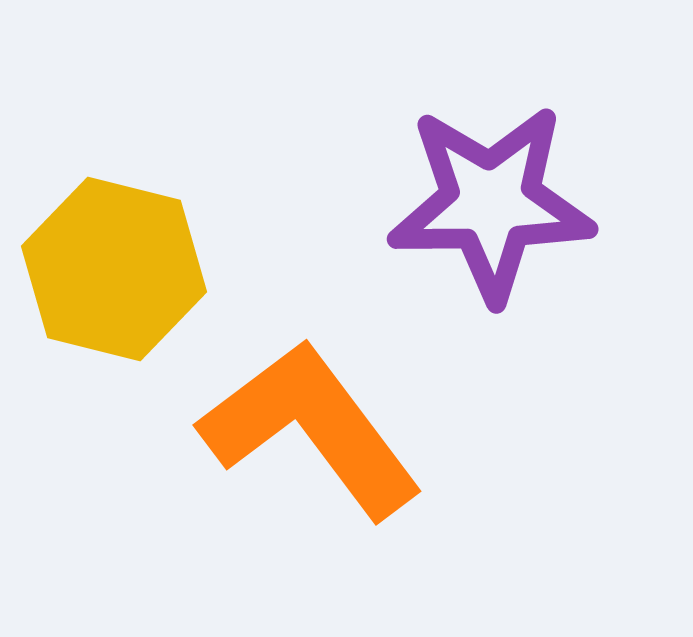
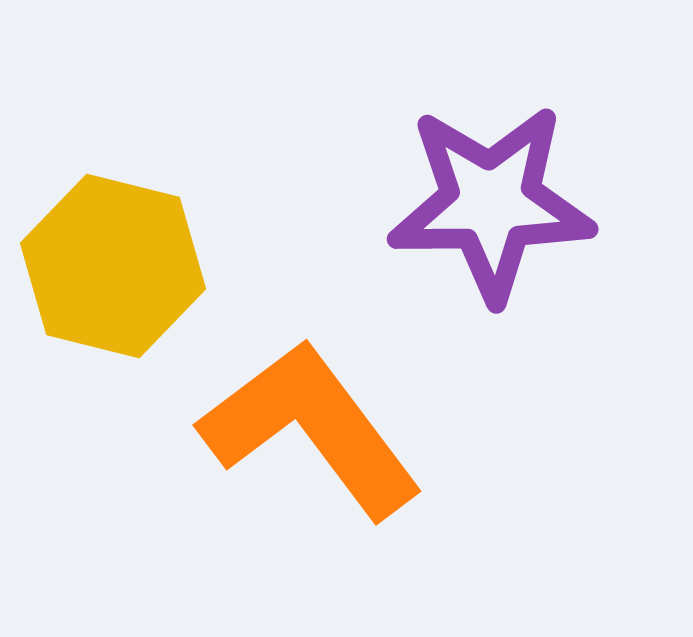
yellow hexagon: moved 1 px left, 3 px up
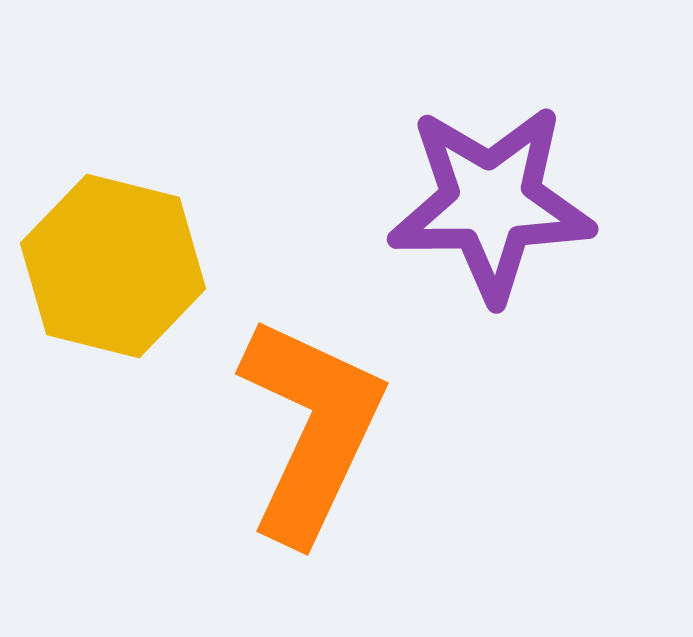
orange L-shape: rotated 62 degrees clockwise
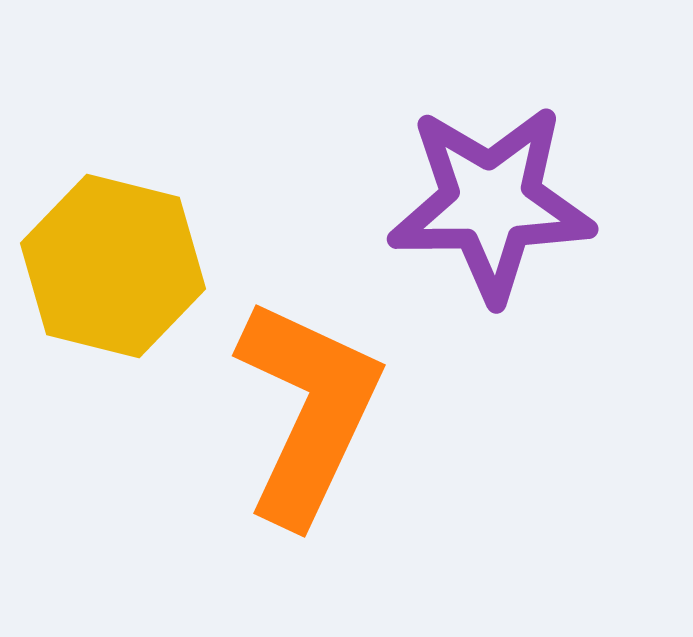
orange L-shape: moved 3 px left, 18 px up
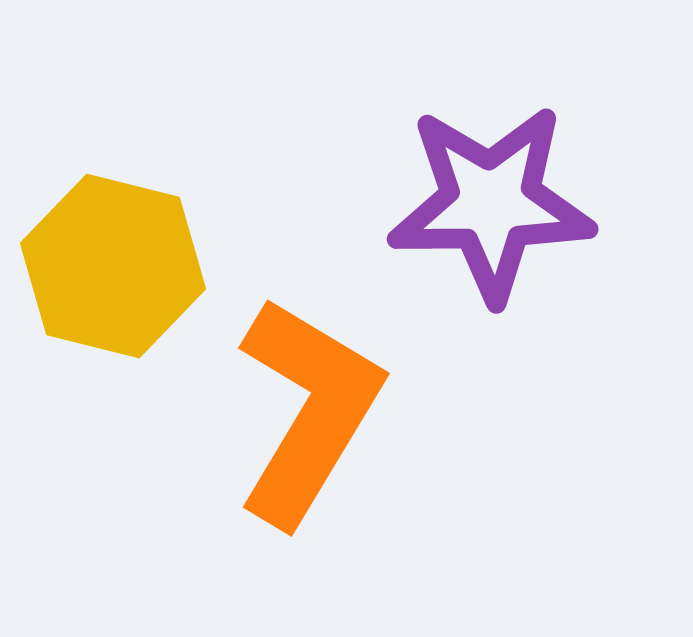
orange L-shape: rotated 6 degrees clockwise
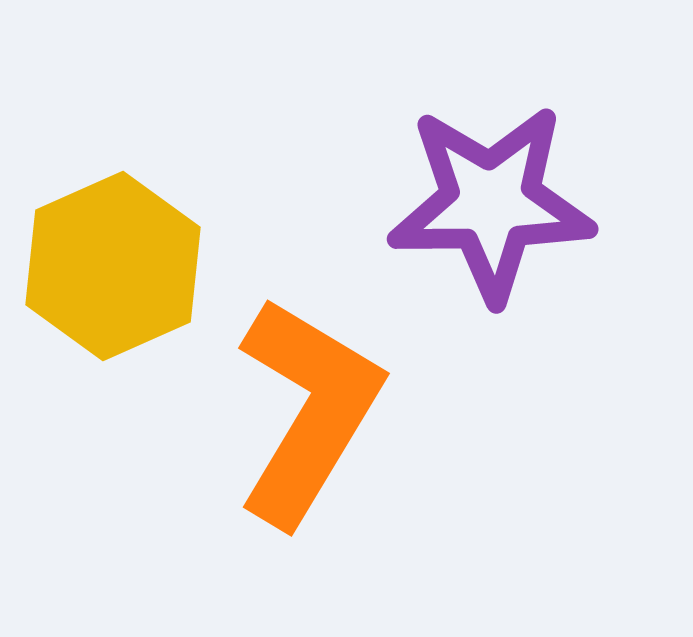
yellow hexagon: rotated 22 degrees clockwise
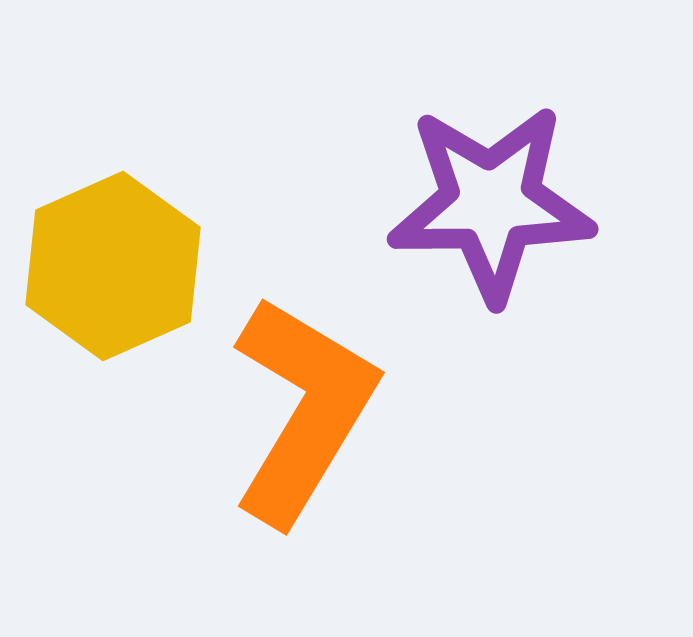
orange L-shape: moved 5 px left, 1 px up
